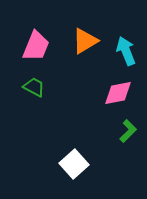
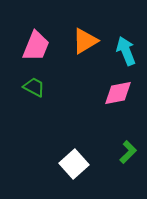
green L-shape: moved 21 px down
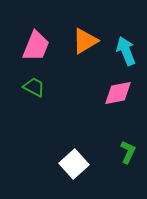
green L-shape: rotated 20 degrees counterclockwise
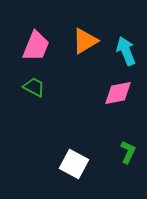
white square: rotated 20 degrees counterclockwise
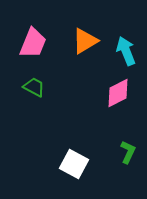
pink trapezoid: moved 3 px left, 3 px up
pink diamond: rotated 16 degrees counterclockwise
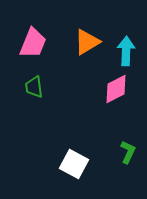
orange triangle: moved 2 px right, 1 px down
cyan arrow: rotated 24 degrees clockwise
green trapezoid: rotated 125 degrees counterclockwise
pink diamond: moved 2 px left, 4 px up
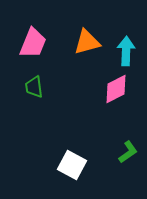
orange triangle: rotated 16 degrees clockwise
green L-shape: rotated 30 degrees clockwise
white square: moved 2 px left, 1 px down
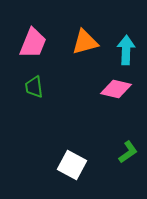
orange triangle: moved 2 px left
cyan arrow: moved 1 px up
pink diamond: rotated 40 degrees clockwise
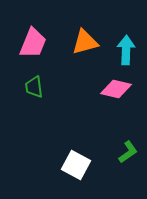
white square: moved 4 px right
